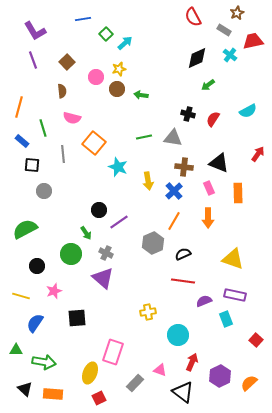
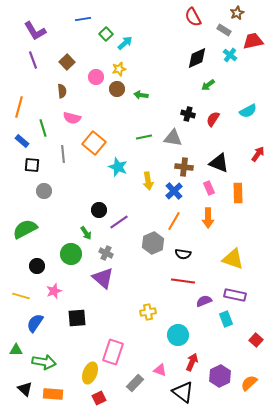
black semicircle at (183, 254): rotated 147 degrees counterclockwise
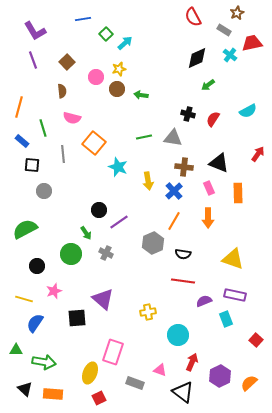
red trapezoid at (253, 41): moved 1 px left, 2 px down
purple triangle at (103, 278): moved 21 px down
yellow line at (21, 296): moved 3 px right, 3 px down
gray rectangle at (135, 383): rotated 66 degrees clockwise
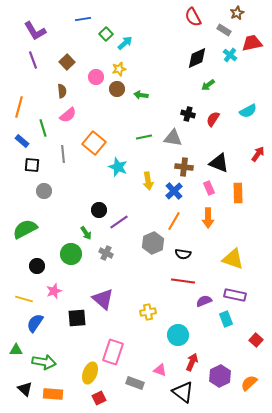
pink semicircle at (72, 118): moved 4 px left, 3 px up; rotated 54 degrees counterclockwise
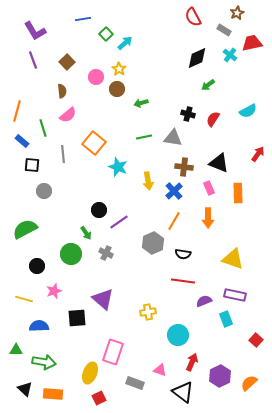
yellow star at (119, 69): rotated 24 degrees counterclockwise
green arrow at (141, 95): moved 8 px down; rotated 24 degrees counterclockwise
orange line at (19, 107): moved 2 px left, 4 px down
blue semicircle at (35, 323): moved 4 px right, 3 px down; rotated 54 degrees clockwise
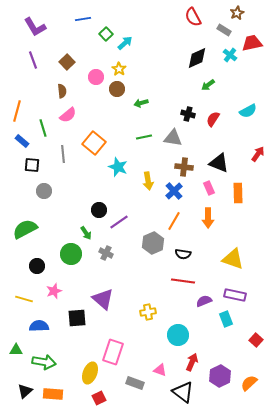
purple L-shape at (35, 31): moved 4 px up
black triangle at (25, 389): moved 2 px down; rotated 35 degrees clockwise
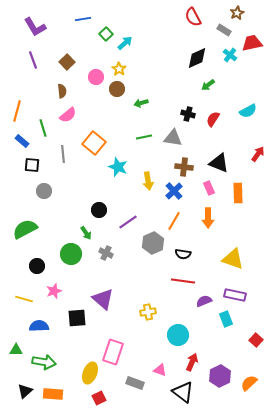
purple line at (119, 222): moved 9 px right
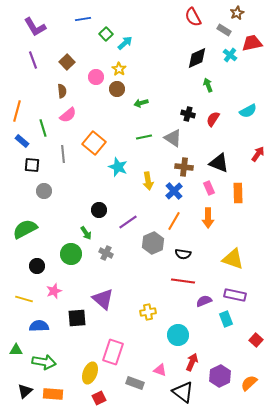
green arrow at (208, 85): rotated 104 degrees clockwise
gray triangle at (173, 138): rotated 24 degrees clockwise
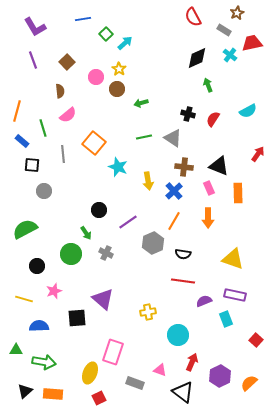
brown semicircle at (62, 91): moved 2 px left
black triangle at (219, 163): moved 3 px down
